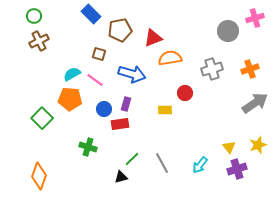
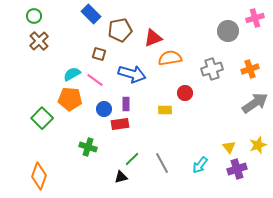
brown cross: rotated 18 degrees counterclockwise
purple rectangle: rotated 16 degrees counterclockwise
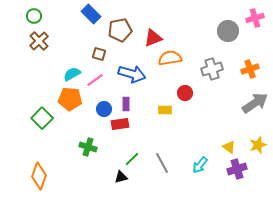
pink line: rotated 72 degrees counterclockwise
yellow triangle: rotated 16 degrees counterclockwise
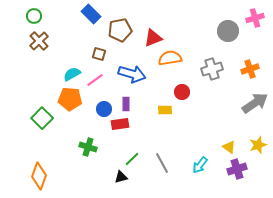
red circle: moved 3 px left, 1 px up
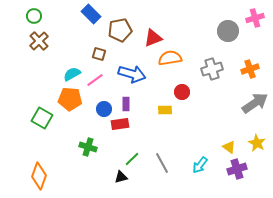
green square: rotated 15 degrees counterclockwise
yellow star: moved 1 px left, 2 px up; rotated 24 degrees counterclockwise
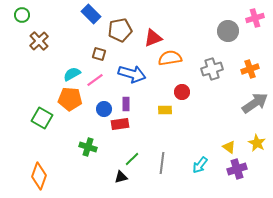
green circle: moved 12 px left, 1 px up
gray line: rotated 35 degrees clockwise
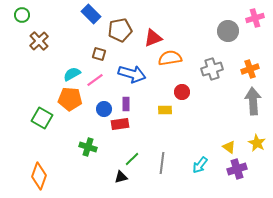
gray arrow: moved 2 px left, 2 px up; rotated 60 degrees counterclockwise
